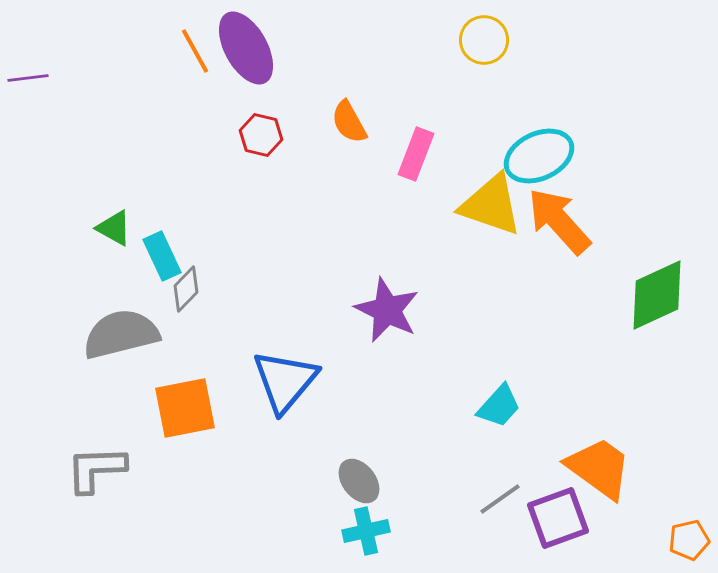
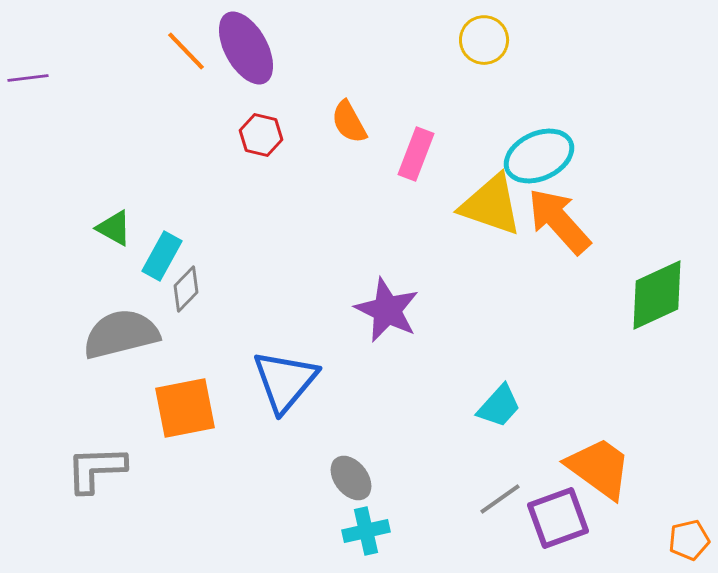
orange line: moved 9 px left; rotated 15 degrees counterclockwise
cyan rectangle: rotated 54 degrees clockwise
gray ellipse: moved 8 px left, 3 px up
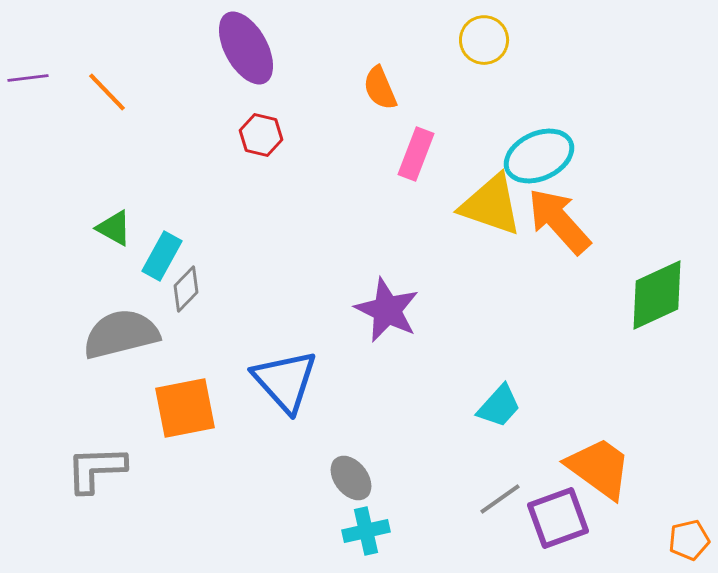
orange line: moved 79 px left, 41 px down
orange semicircle: moved 31 px right, 34 px up; rotated 6 degrees clockwise
blue triangle: rotated 22 degrees counterclockwise
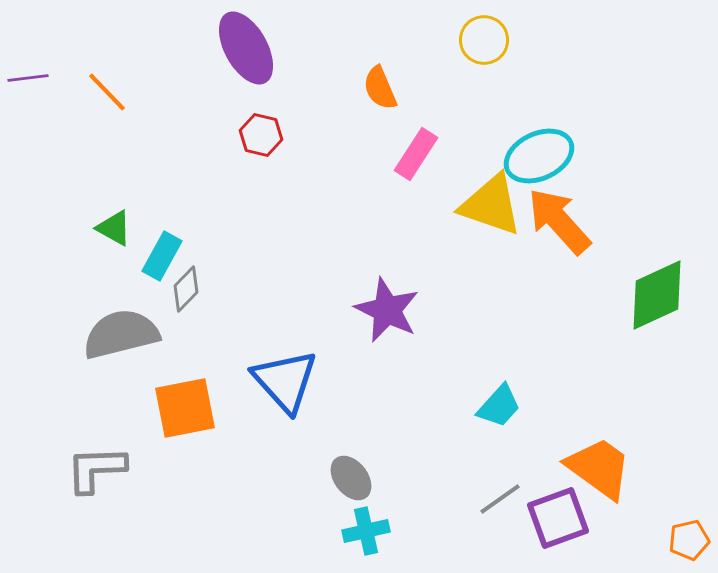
pink rectangle: rotated 12 degrees clockwise
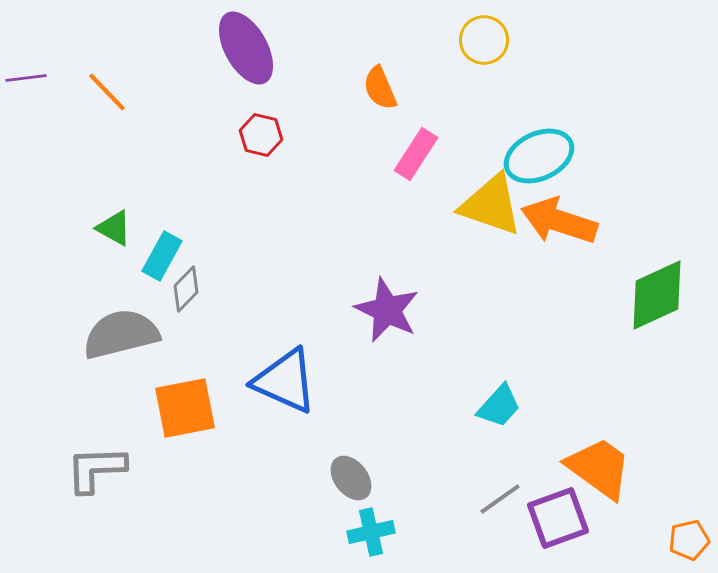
purple line: moved 2 px left
orange arrow: rotated 30 degrees counterclockwise
blue triangle: rotated 24 degrees counterclockwise
cyan cross: moved 5 px right, 1 px down
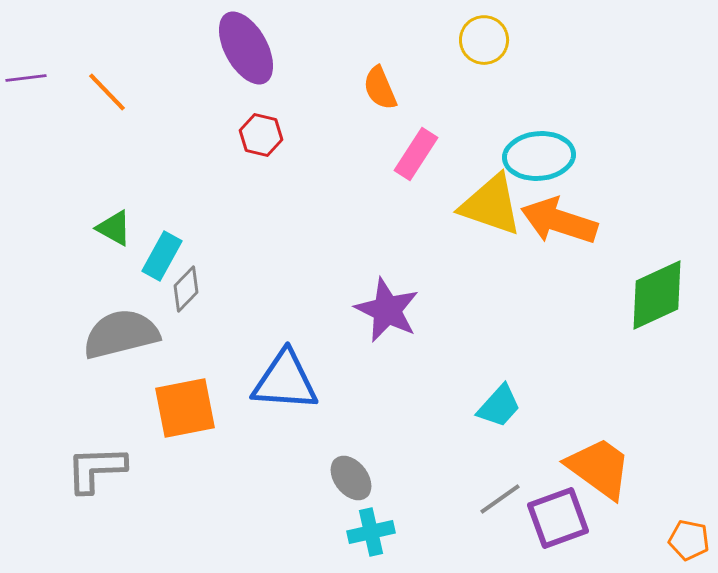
cyan ellipse: rotated 20 degrees clockwise
blue triangle: rotated 20 degrees counterclockwise
orange pentagon: rotated 24 degrees clockwise
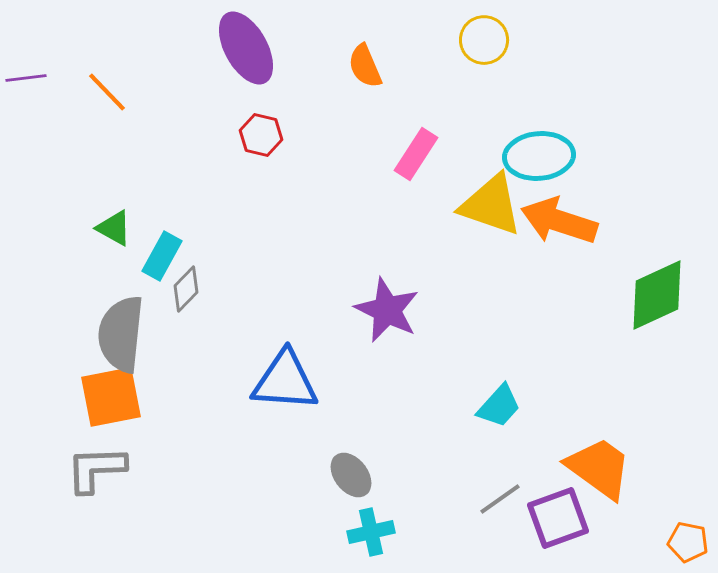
orange semicircle: moved 15 px left, 22 px up
gray semicircle: rotated 70 degrees counterclockwise
orange square: moved 74 px left, 11 px up
gray ellipse: moved 3 px up
orange pentagon: moved 1 px left, 2 px down
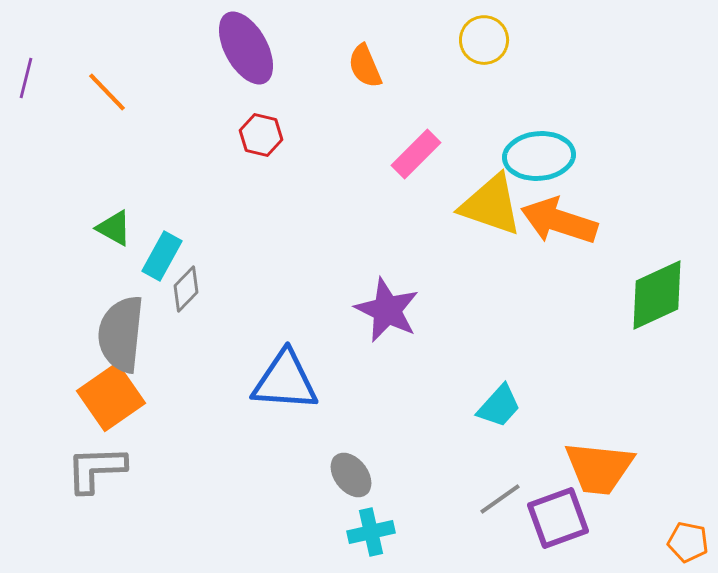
purple line: rotated 69 degrees counterclockwise
pink rectangle: rotated 12 degrees clockwise
orange square: rotated 24 degrees counterclockwise
orange trapezoid: rotated 150 degrees clockwise
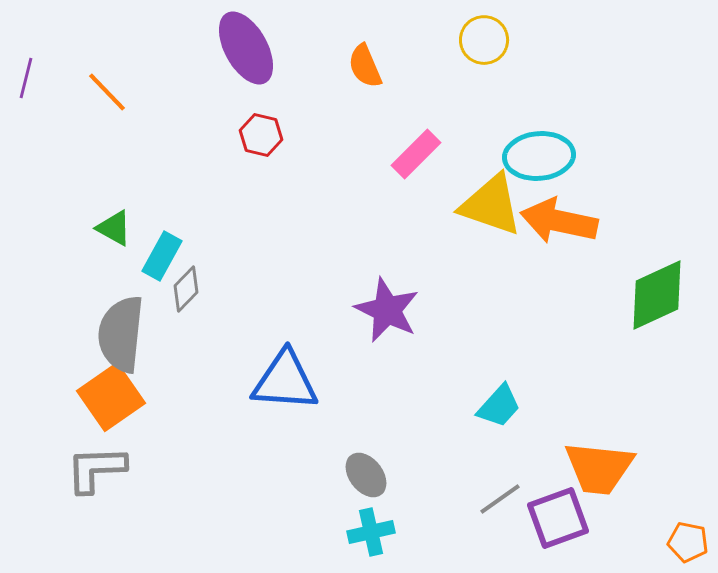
orange arrow: rotated 6 degrees counterclockwise
gray ellipse: moved 15 px right
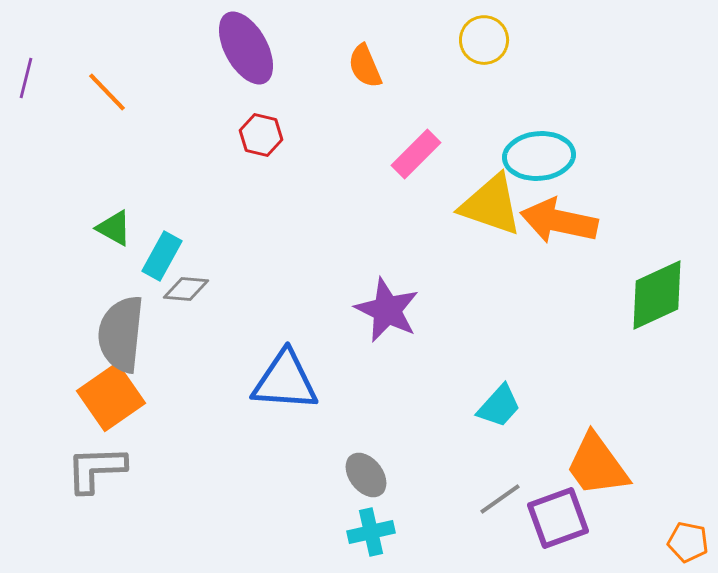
gray diamond: rotated 51 degrees clockwise
orange trapezoid: moved 2 px left, 3 px up; rotated 48 degrees clockwise
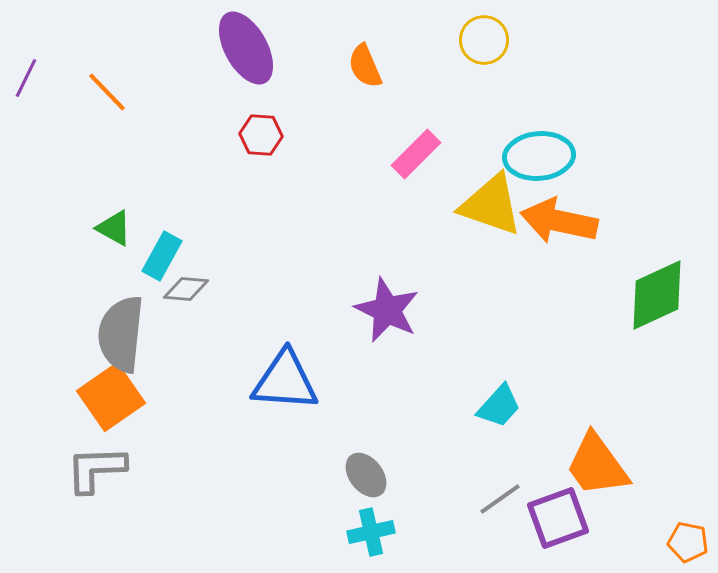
purple line: rotated 12 degrees clockwise
red hexagon: rotated 9 degrees counterclockwise
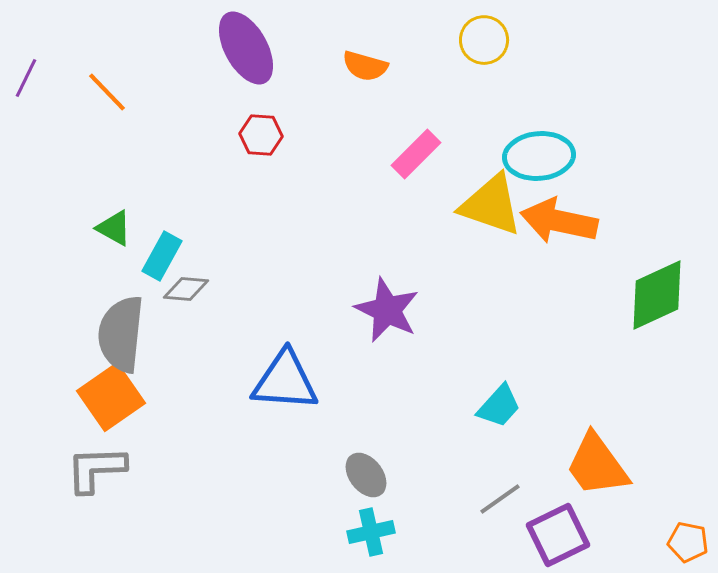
orange semicircle: rotated 51 degrees counterclockwise
purple square: moved 17 px down; rotated 6 degrees counterclockwise
